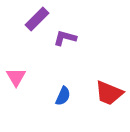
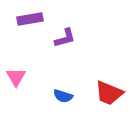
purple rectangle: moved 7 px left; rotated 35 degrees clockwise
purple L-shape: rotated 150 degrees clockwise
blue semicircle: rotated 84 degrees clockwise
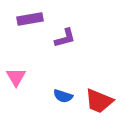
red trapezoid: moved 10 px left, 8 px down
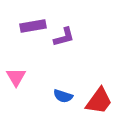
purple rectangle: moved 3 px right, 7 px down
purple L-shape: moved 1 px left, 1 px up
red trapezoid: rotated 76 degrees counterclockwise
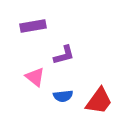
purple L-shape: moved 18 px down
pink triangle: moved 19 px right; rotated 20 degrees counterclockwise
blue semicircle: rotated 24 degrees counterclockwise
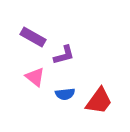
purple rectangle: moved 11 px down; rotated 40 degrees clockwise
blue semicircle: moved 2 px right, 2 px up
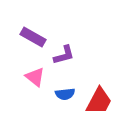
red trapezoid: rotated 8 degrees counterclockwise
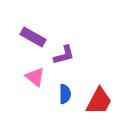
blue semicircle: rotated 84 degrees counterclockwise
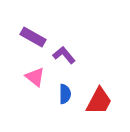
purple L-shape: rotated 115 degrees counterclockwise
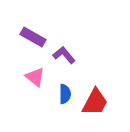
red trapezoid: moved 4 px left, 1 px down
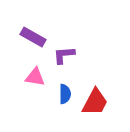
purple L-shape: rotated 55 degrees counterclockwise
pink triangle: rotated 30 degrees counterclockwise
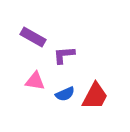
pink triangle: moved 4 px down
blue semicircle: rotated 66 degrees clockwise
red trapezoid: moved 6 px up
